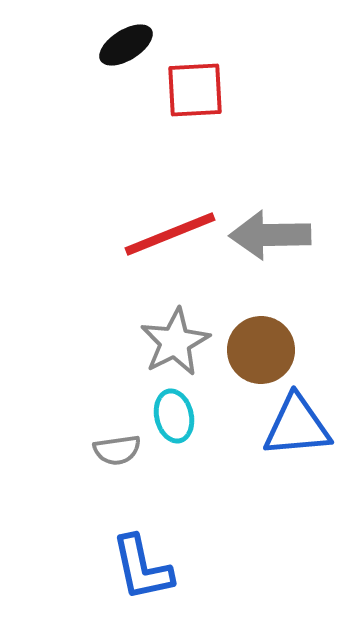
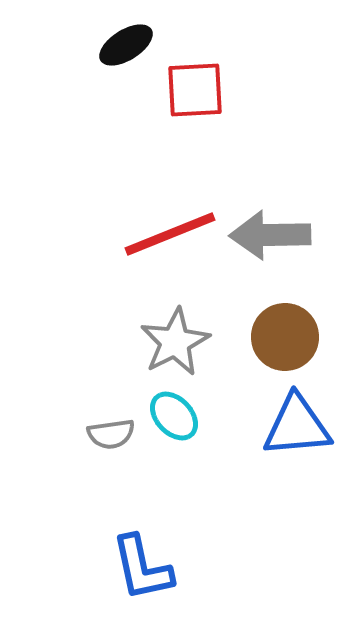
brown circle: moved 24 px right, 13 px up
cyan ellipse: rotated 30 degrees counterclockwise
gray semicircle: moved 6 px left, 16 px up
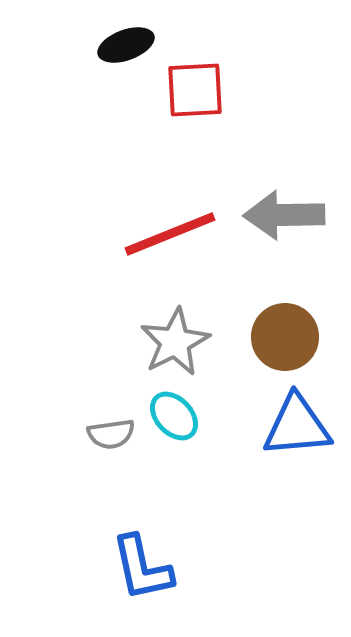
black ellipse: rotated 12 degrees clockwise
gray arrow: moved 14 px right, 20 px up
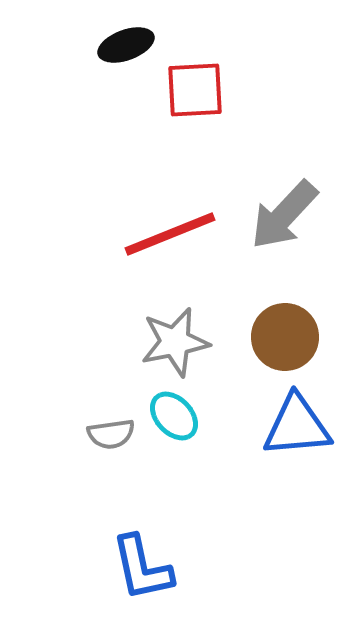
gray arrow: rotated 46 degrees counterclockwise
gray star: rotated 16 degrees clockwise
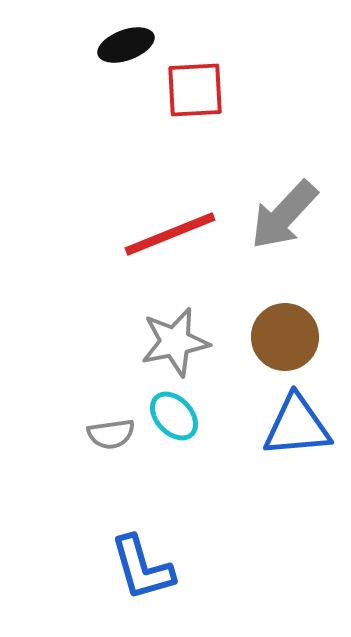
blue L-shape: rotated 4 degrees counterclockwise
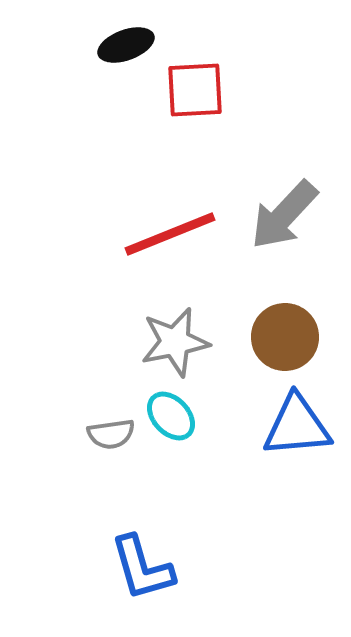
cyan ellipse: moved 3 px left
